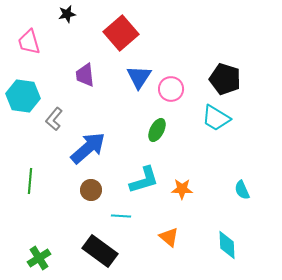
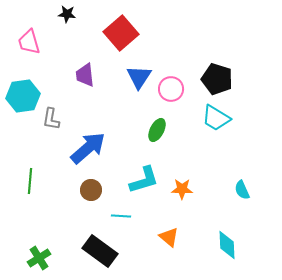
black star: rotated 18 degrees clockwise
black pentagon: moved 8 px left
cyan hexagon: rotated 16 degrees counterclockwise
gray L-shape: moved 3 px left; rotated 30 degrees counterclockwise
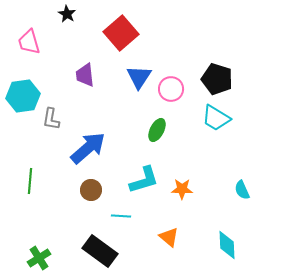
black star: rotated 24 degrees clockwise
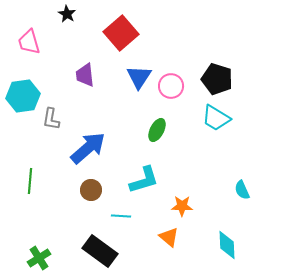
pink circle: moved 3 px up
orange star: moved 17 px down
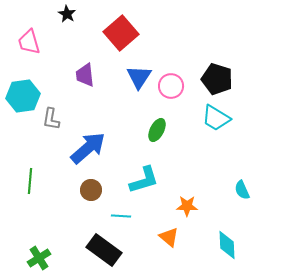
orange star: moved 5 px right
black rectangle: moved 4 px right, 1 px up
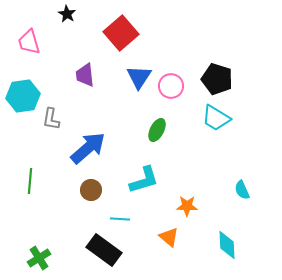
cyan line: moved 1 px left, 3 px down
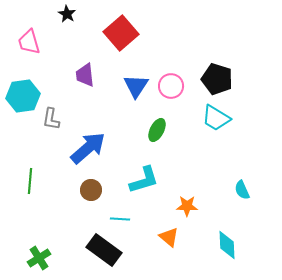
blue triangle: moved 3 px left, 9 px down
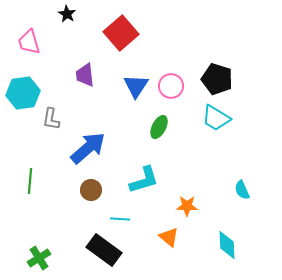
cyan hexagon: moved 3 px up
green ellipse: moved 2 px right, 3 px up
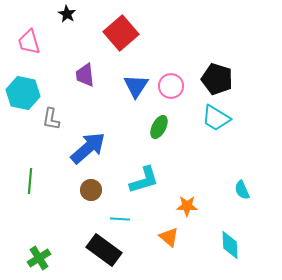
cyan hexagon: rotated 20 degrees clockwise
cyan diamond: moved 3 px right
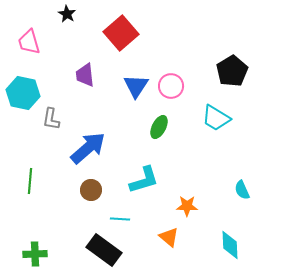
black pentagon: moved 15 px right, 8 px up; rotated 24 degrees clockwise
green cross: moved 4 px left, 4 px up; rotated 30 degrees clockwise
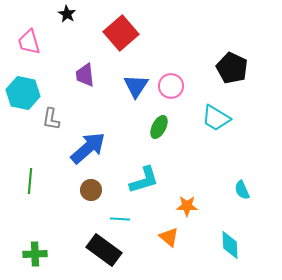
black pentagon: moved 3 px up; rotated 16 degrees counterclockwise
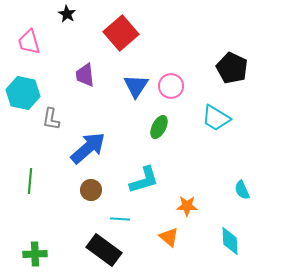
cyan diamond: moved 4 px up
